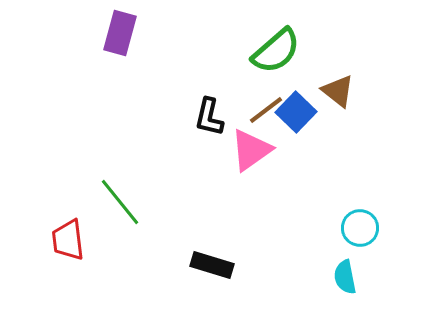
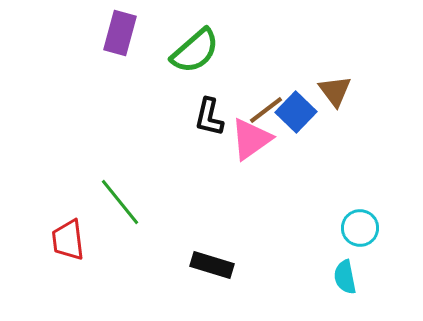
green semicircle: moved 81 px left
brown triangle: moved 3 px left; rotated 15 degrees clockwise
pink triangle: moved 11 px up
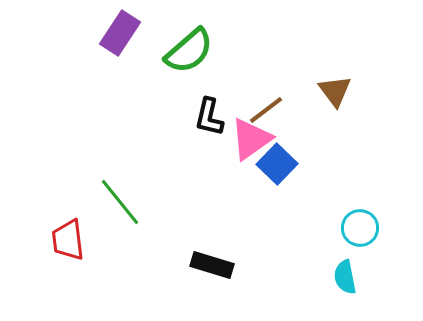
purple rectangle: rotated 18 degrees clockwise
green semicircle: moved 6 px left
blue square: moved 19 px left, 52 px down
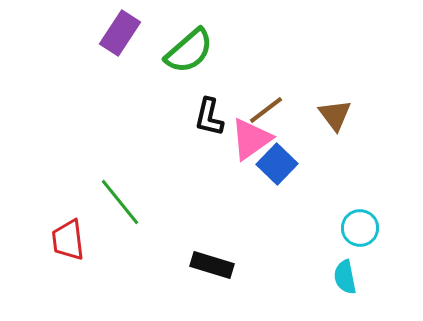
brown triangle: moved 24 px down
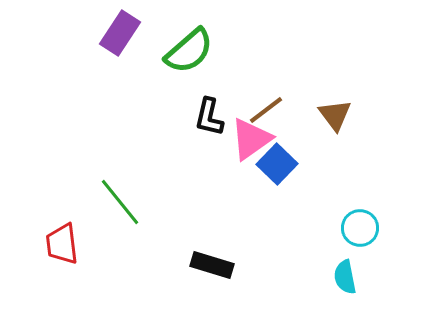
red trapezoid: moved 6 px left, 4 px down
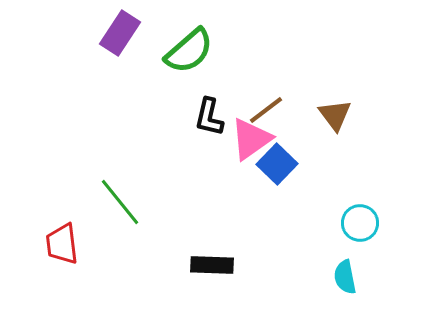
cyan circle: moved 5 px up
black rectangle: rotated 15 degrees counterclockwise
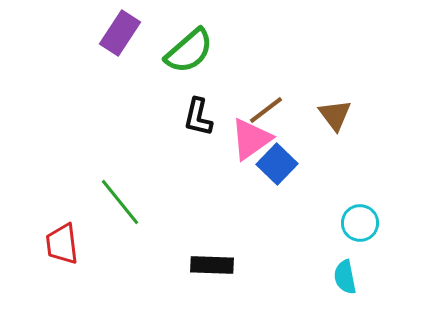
black L-shape: moved 11 px left
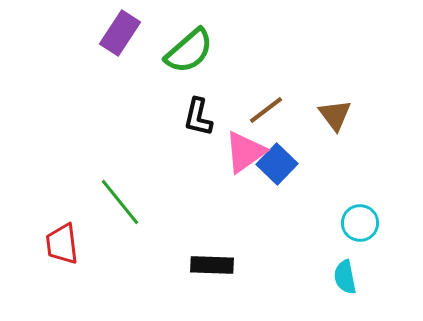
pink triangle: moved 6 px left, 13 px down
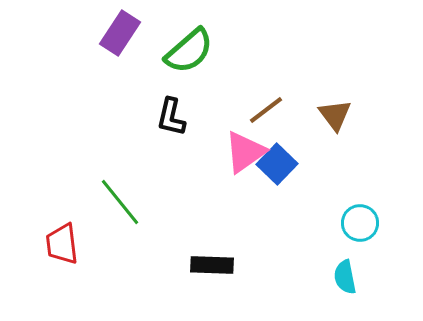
black L-shape: moved 27 px left
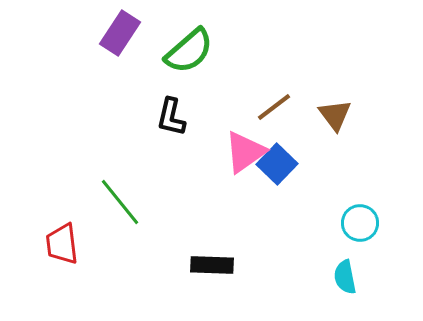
brown line: moved 8 px right, 3 px up
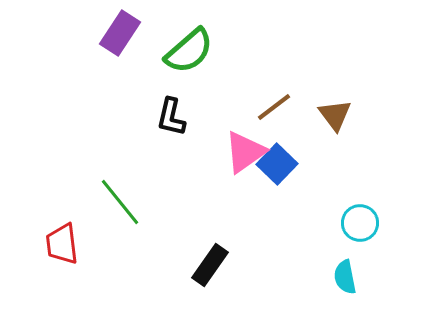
black rectangle: moved 2 px left; rotated 57 degrees counterclockwise
